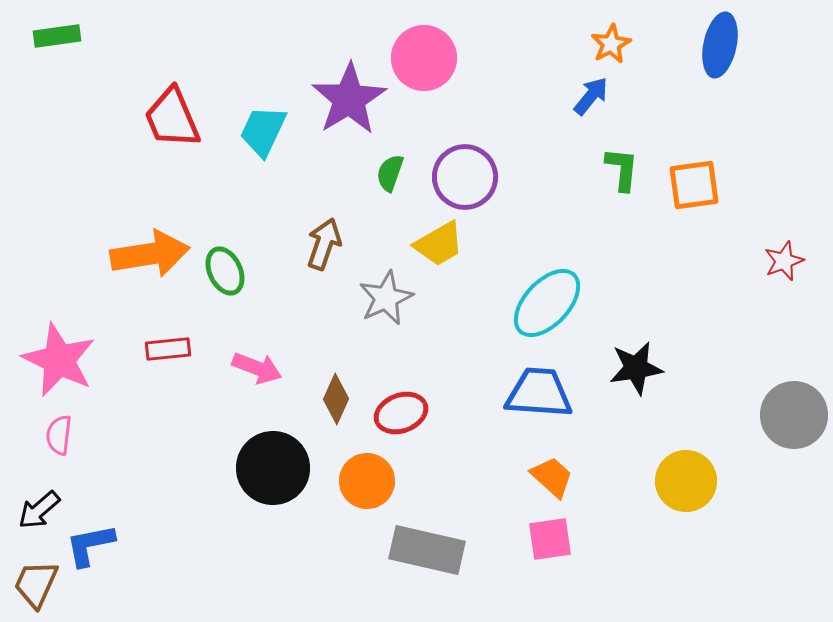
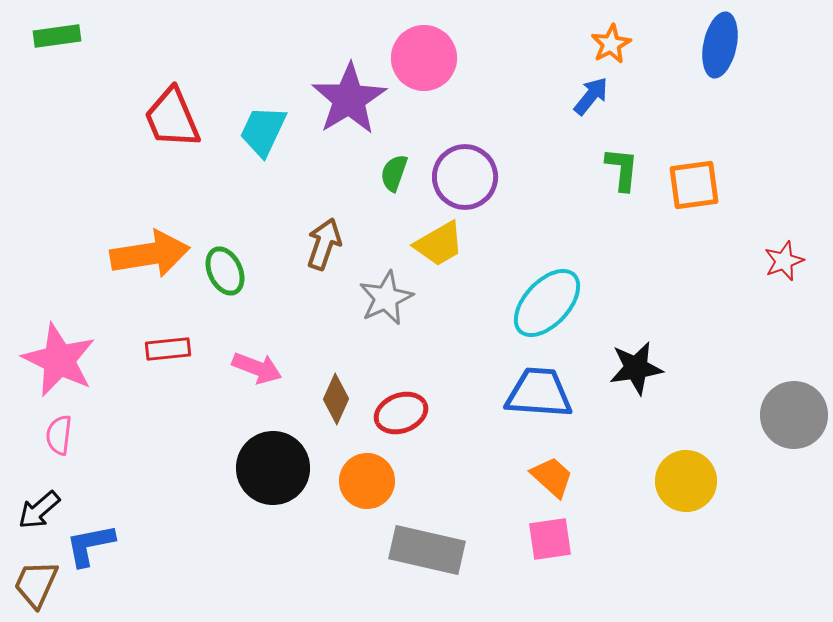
green semicircle: moved 4 px right
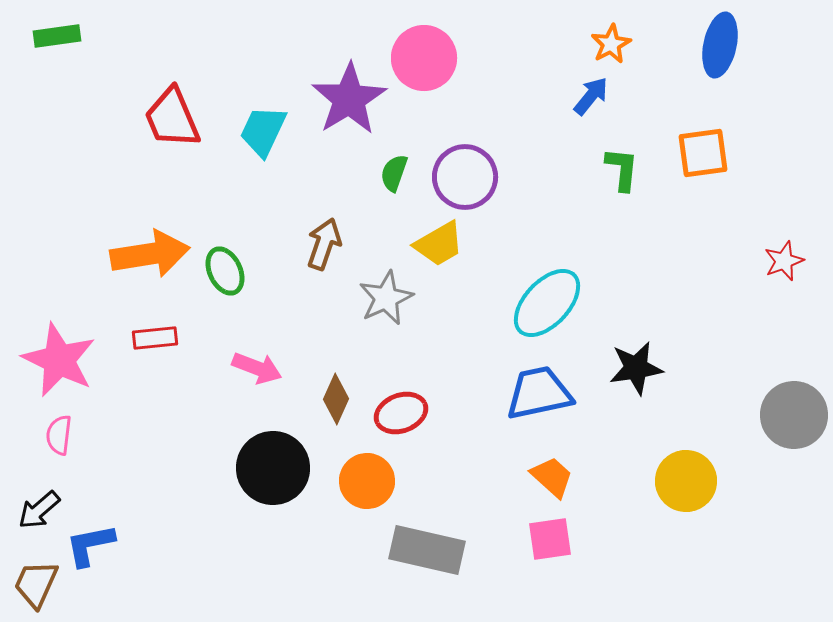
orange square: moved 9 px right, 32 px up
red rectangle: moved 13 px left, 11 px up
blue trapezoid: rotated 16 degrees counterclockwise
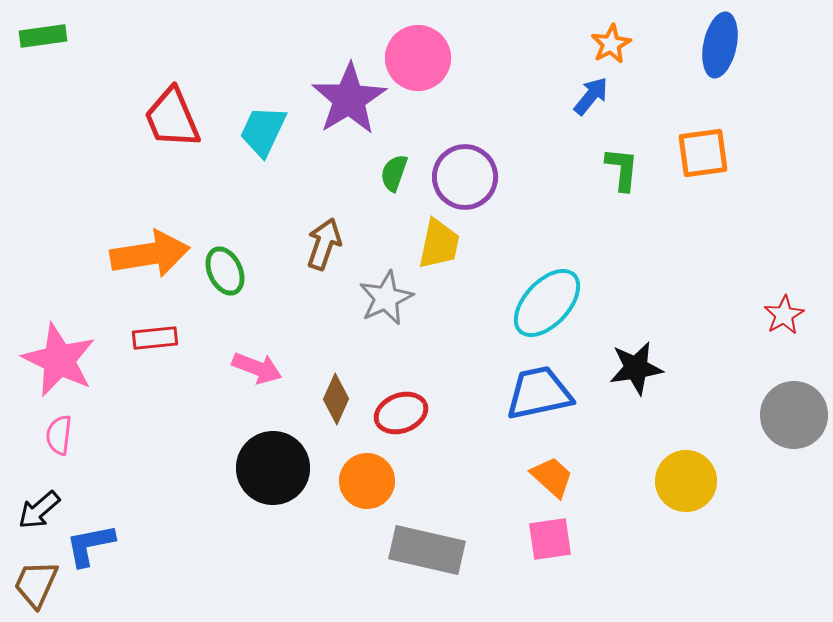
green rectangle: moved 14 px left
pink circle: moved 6 px left
yellow trapezoid: rotated 48 degrees counterclockwise
red star: moved 54 px down; rotated 9 degrees counterclockwise
